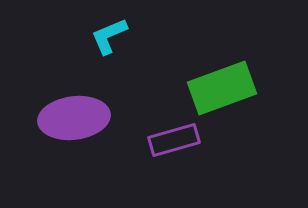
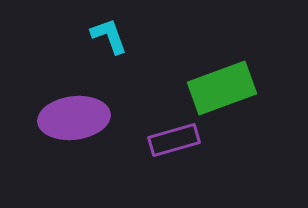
cyan L-shape: rotated 93 degrees clockwise
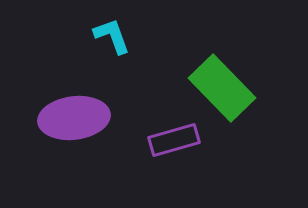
cyan L-shape: moved 3 px right
green rectangle: rotated 66 degrees clockwise
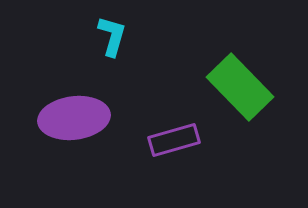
cyan L-shape: rotated 36 degrees clockwise
green rectangle: moved 18 px right, 1 px up
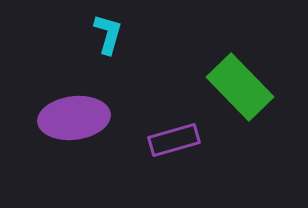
cyan L-shape: moved 4 px left, 2 px up
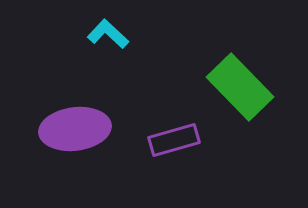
cyan L-shape: rotated 63 degrees counterclockwise
purple ellipse: moved 1 px right, 11 px down
